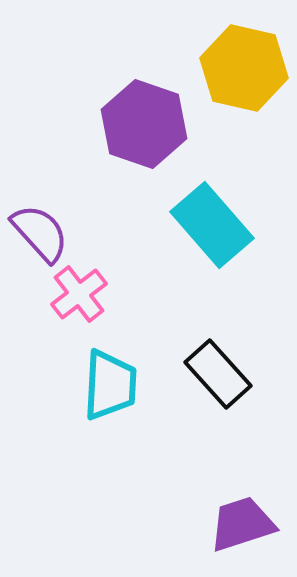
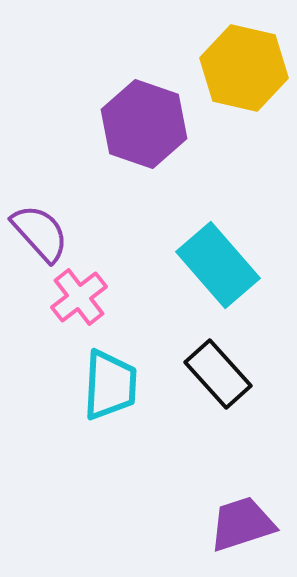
cyan rectangle: moved 6 px right, 40 px down
pink cross: moved 3 px down
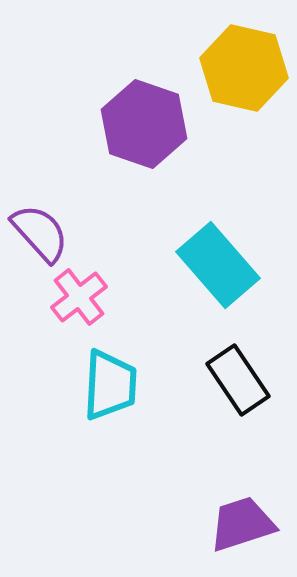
black rectangle: moved 20 px right, 6 px down; rotated 8 degrees clockwise
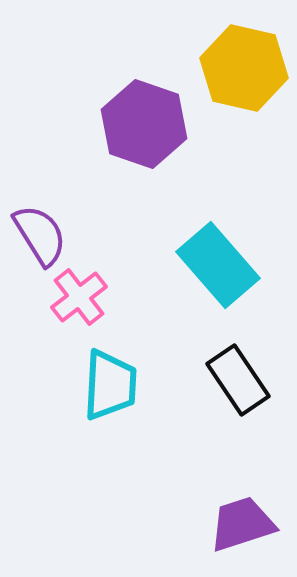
purple semicircle: moved 2 px down; rotated 10 degrees clockwise
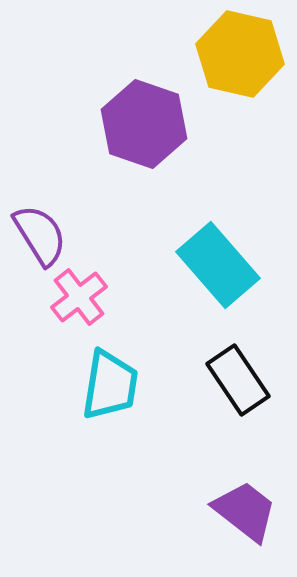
yellow hexagon: moved 4 px left, 14 px up
cyan trapezoid: rotated 6 degrees clockwise
purple trapezoid: moved 3 px right, 13 px up; rotated 56 degrees clockwise
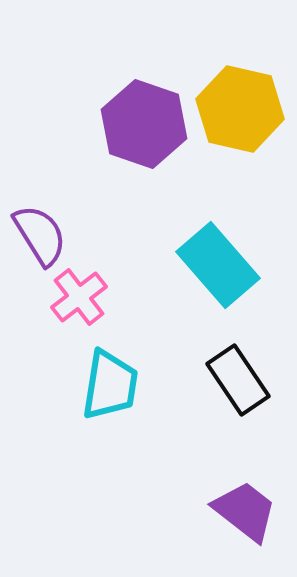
yellow hexagon: moved 55 px down
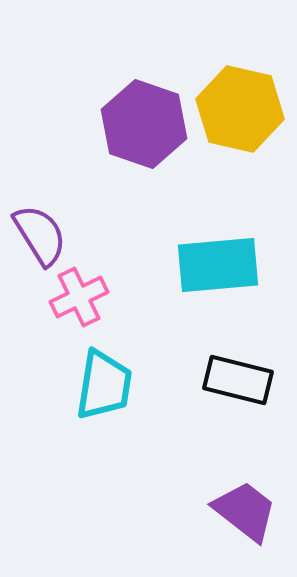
cyan rectangle: rotated 54 degrees counterclockwise
pink cross: rotated 12 degrees clockwise
black rectangle: rotated 42 degrees counterclockwise
cyan trapezoid: moved 6 px left
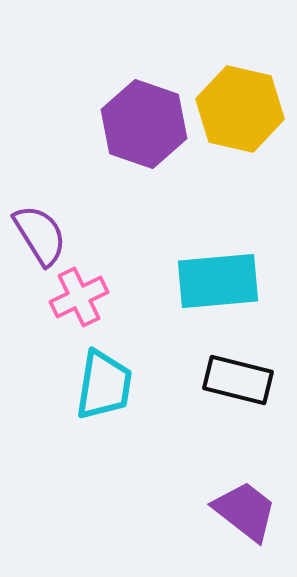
cyan rectangle: moved 16 px down
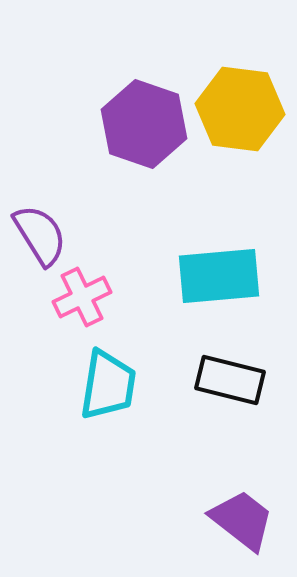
yellow hexagon: rotated 6 degrees counterclockwise
cyan rectangle: moved 1 px right, 5 px up
pink cross: moved 3 px right
black rectangle: moved 8 px left
cyan trapezoid: moved 4 px right
purple trapezoid: moved 3 px left, 9 px down
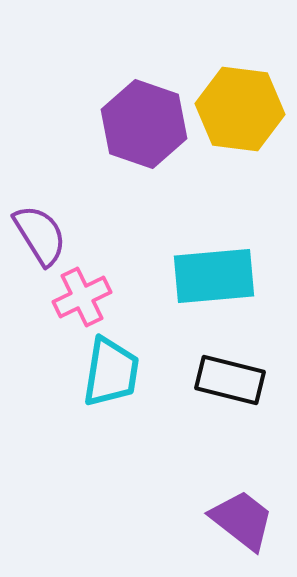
cyan rectangle: moved 5 px left
cyan trapezoid: moved 3 px right, 13 px up
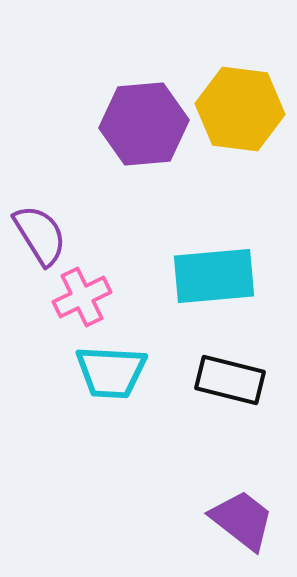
purple hexagon: rotated 24 degrees counterclockwise
cyan trapezoid: rotated 84 degrees clockwise
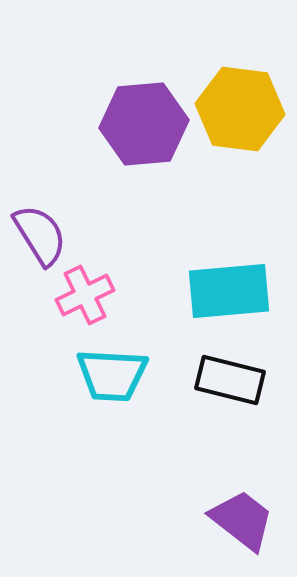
cyan rectangle: moved 15 px right, 15 px down
pink cross: moved 3 px right, 2 px up
cyan trapezoid: moved 1 px right, 3 px down
